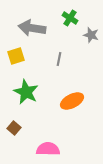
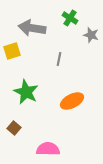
yellow square: moved 4 px left, 5 px up
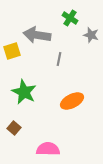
gray arrow: moved 5 px right, 7 px down
green star: moved 2 px left
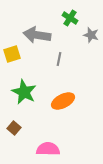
yellow square: moved 3 px down
orange ellipse: moved 9 px left
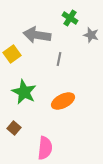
yellow square: rotated 18 degrees counterclockwise
pink semicircle: moved 3 px left, 1 px up; rotated 95 degrees clockwise
